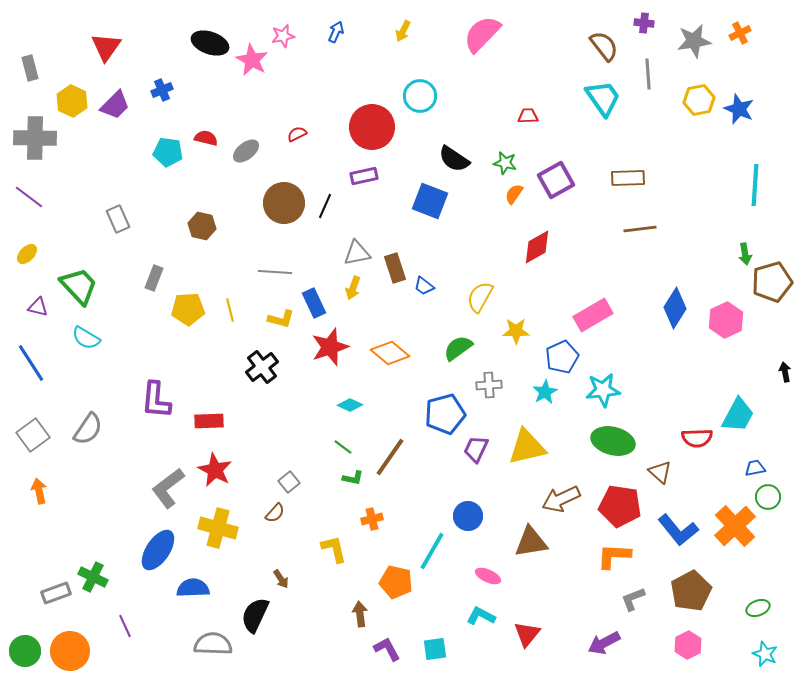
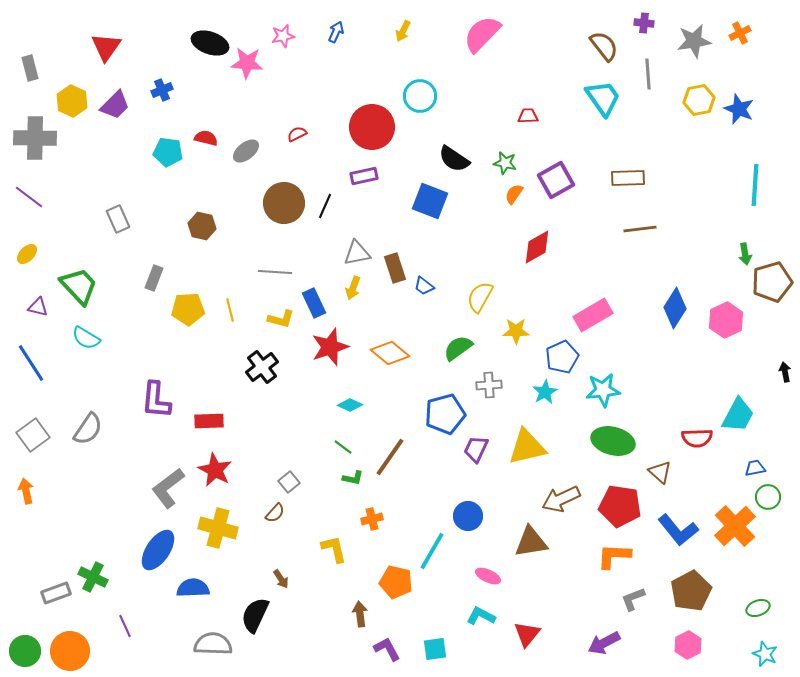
pink star at (252, 60): moved 5 px left, 3 px down; rotated 24 degrees counterclockwise
orange arrow at (39, 491): moved 13 px left
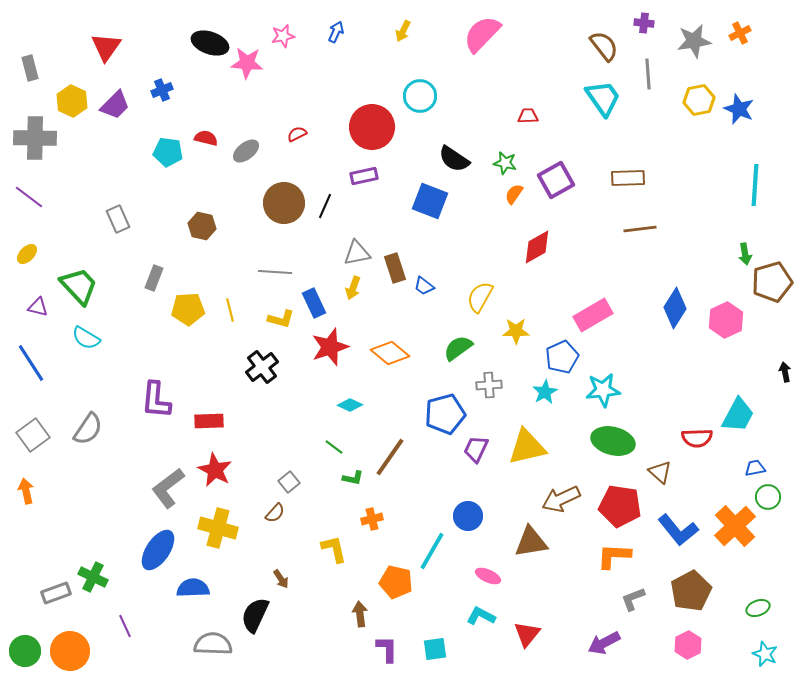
green line at (343, 447): moved 9 px left
purple L-shape at (387, 649): rotated 28 degrees clockwise
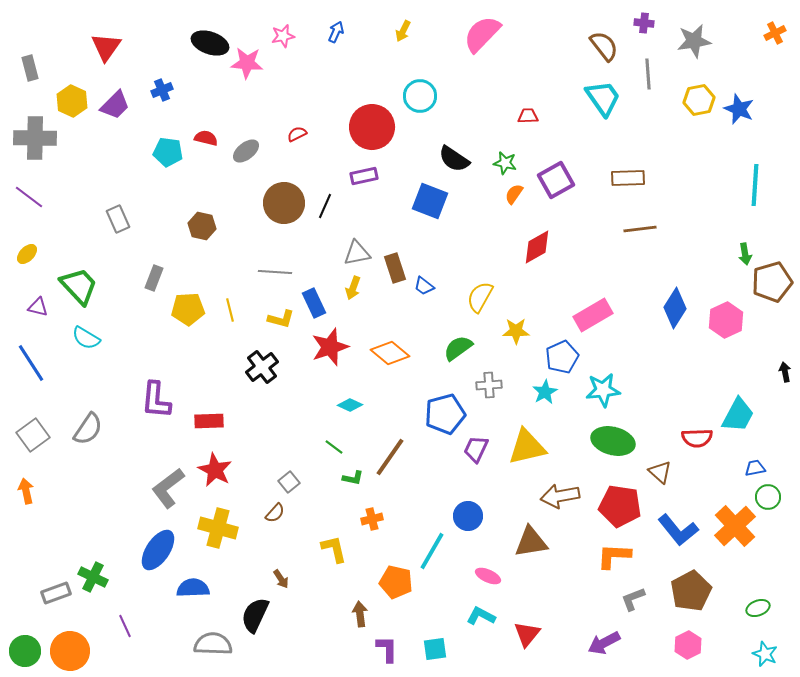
orange cross at (740, 33): moved 35 px right
brown arrow at (561, 499): moved 1 px left, 3 px up; rotated 15 degrees clockwise
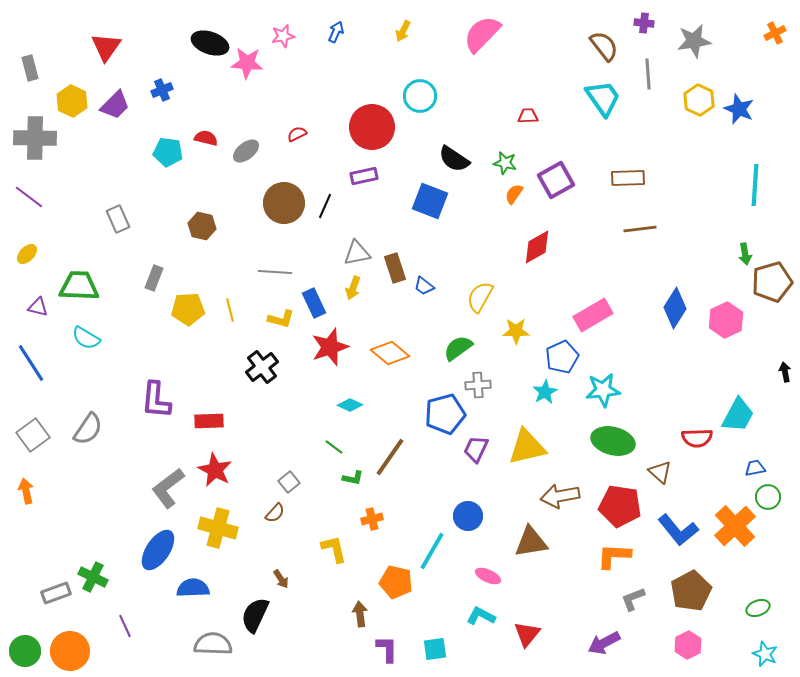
yellow hexagon at (699, 100): rotated 24 degrees counterclockwise
green trapezoid at (79, 286): rotated 45 degrees counterclockwise
gray cross at (489, 385): moved 11 px left
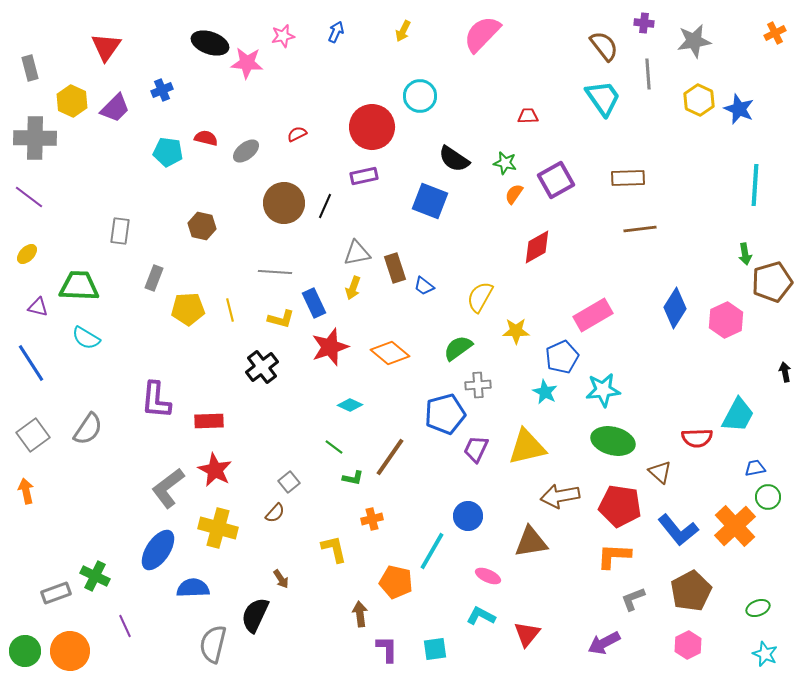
purple trapezoid at (115, 105): moved 3 px down
gray rectangle at (118, 219): moved 2 px right, 12 px down; rotated 32 degrees clockwise
cyan star at (545, 392): rotated 15 degrees counterclockwise
green cross at (93, 577): moved 2 px right, 1 px up
gray semicircle at (213, 644): rotated 78 degrees counterclockwise
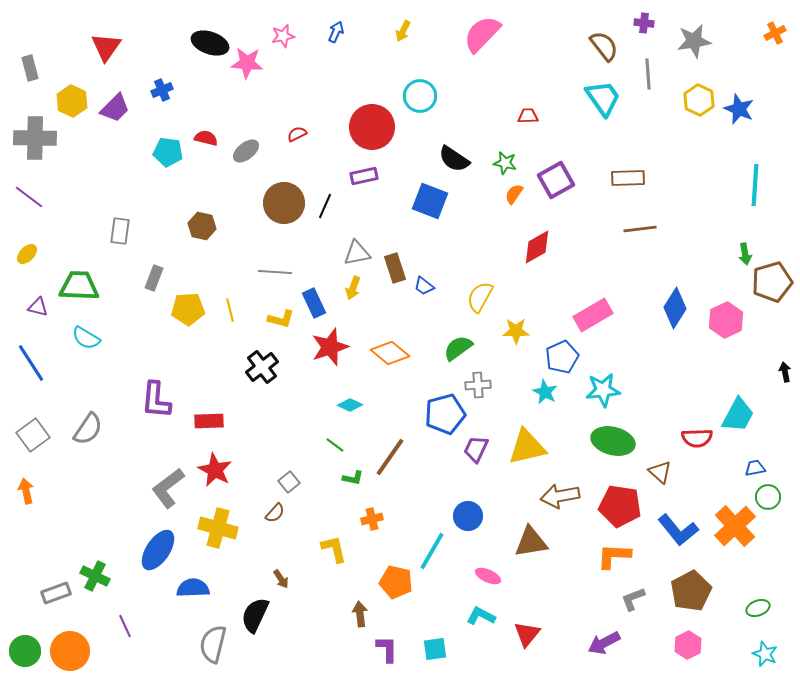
green line at (334, 447): moved 1 px right, 2 px up
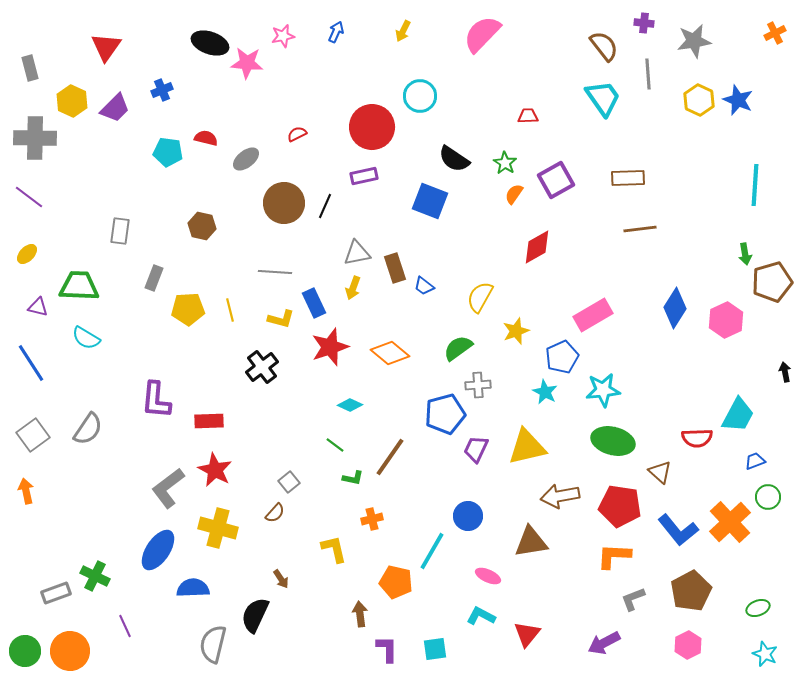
blue star at (739, 109): moved 1 px left, 9 px up
gray ellipse at (246, 151): moved 8 px down
green star at (505, 163): rotated 20 degrees clockwise
yellow star at (516, 331): rotated 20 degrees counterclockwise
blue trapezoid at (755, 468): moved 7 px up; rotated 10 degrees counterclockwise
orange cross at (735, 526): moved 5 px left, 4 px up
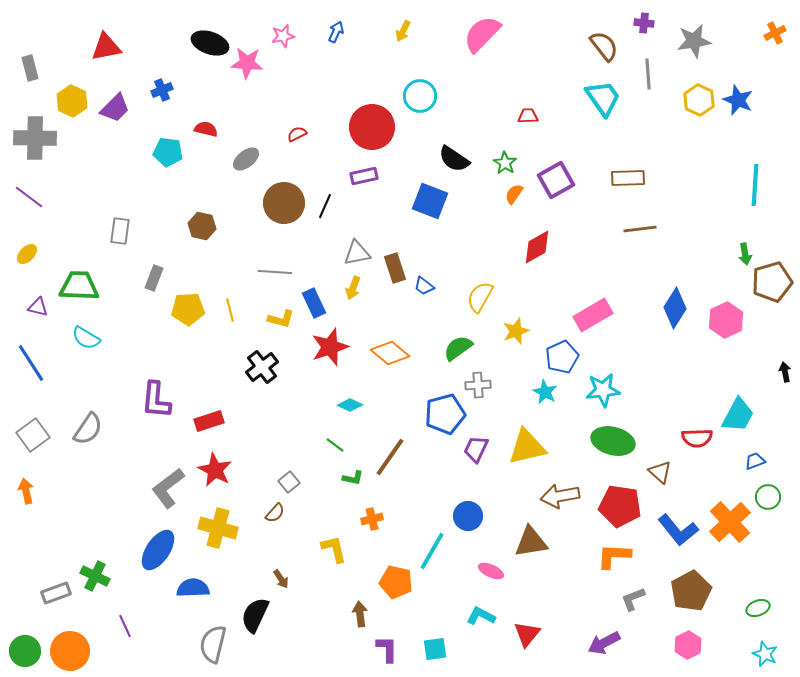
red triangle at (106, 47): rotated 44 degrees clockwise
red semicircle at (206, 138): moved 9 px up
red rectangle at (209, 421): rotated 16 degrees counterclockwise
pink ellipse at (488, 576): moved 3 px right, 5 px up
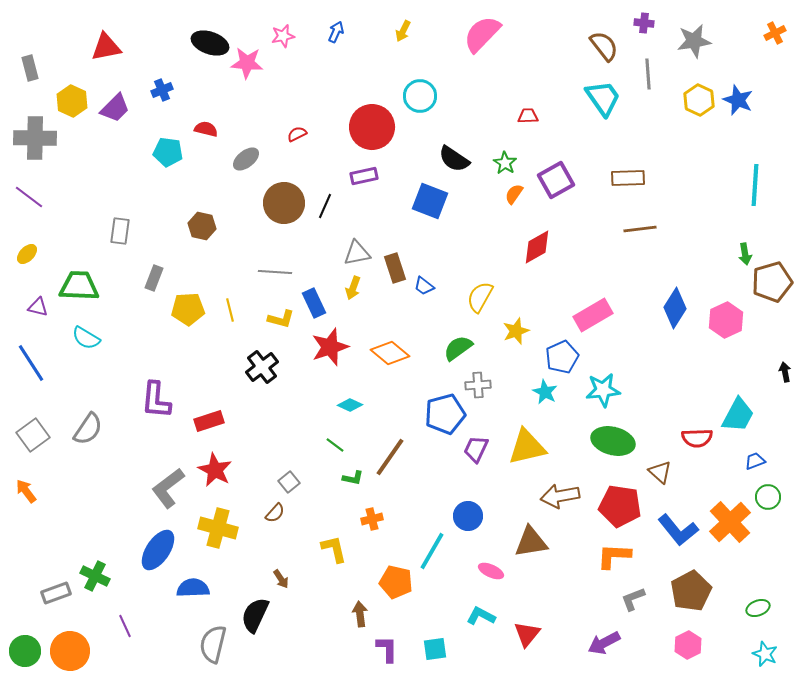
orange arrow at (26, 491): rotated 25 degrees counterclockwise
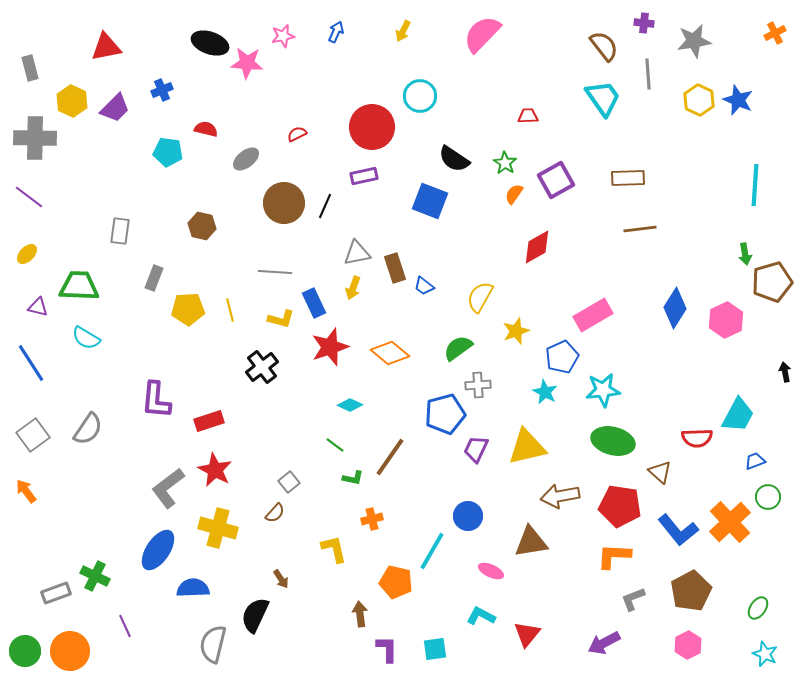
green ellipse at (758, 608): rotated 35 degrees counterclockwise
